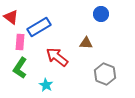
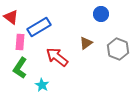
brown triangle: rotated 40 degrees counterclockwise
gray hexagon: moved 13 px right, 25 px up
cyan star: moved 4 px left
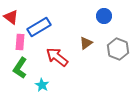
blue circle: moved 3 px right, 2 px down
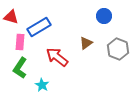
red triangle: rotated 21 degrees counterclockwise
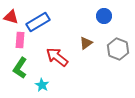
blue rectangle: moved 1 px left, 5 px up
pink rectangle: moved 2 px up
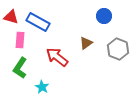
blue rectangle: rotated 60 degrees clockwise
cyan star: moved 2 px down
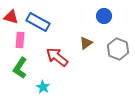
cyan star: moved 1 px right
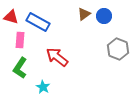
brown triangle: moved 2 px left, 29 px up
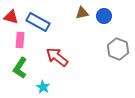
brown triangle: moved 2 px left, 1 px up; rotated 24 degrees clockwise
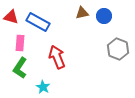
pink rectangle: moved 3 px down
red arrow: rotated 30 degrees clockwise
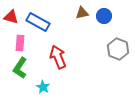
red arrow: moved 1 px right
